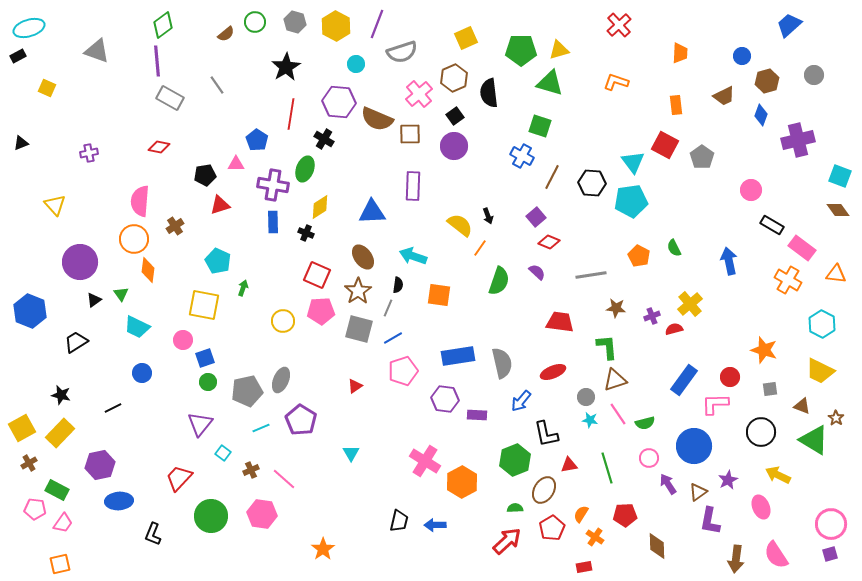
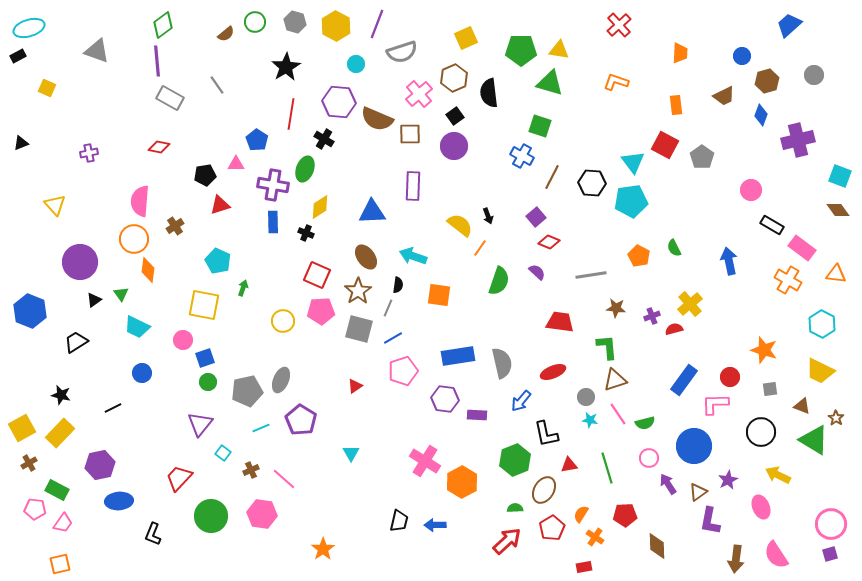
yellow triangle at (559, 50): rotated 25 degrees clockwise
brown ellipse at (363, 257): moved 3 px right
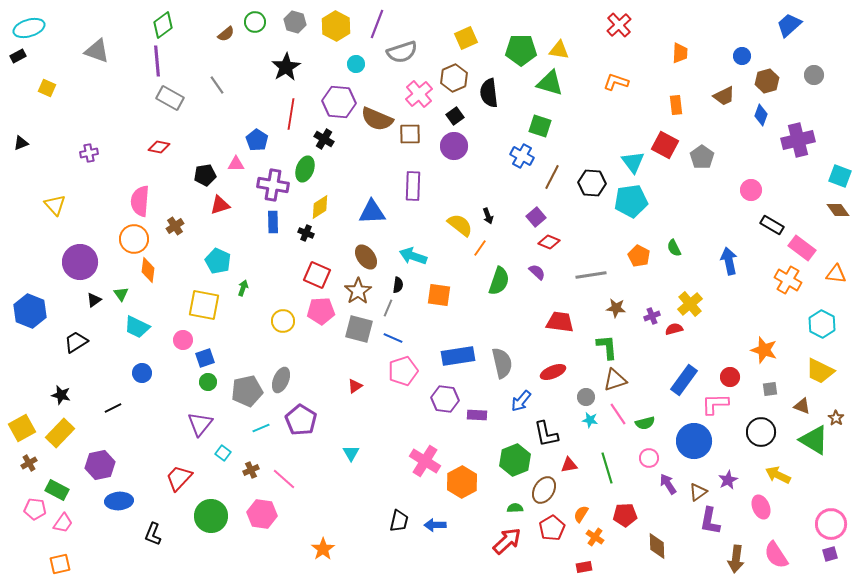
blue line at (393, 338): rotated 54 degrees clockwise
blue circle at (694, 446): moved 5 px up
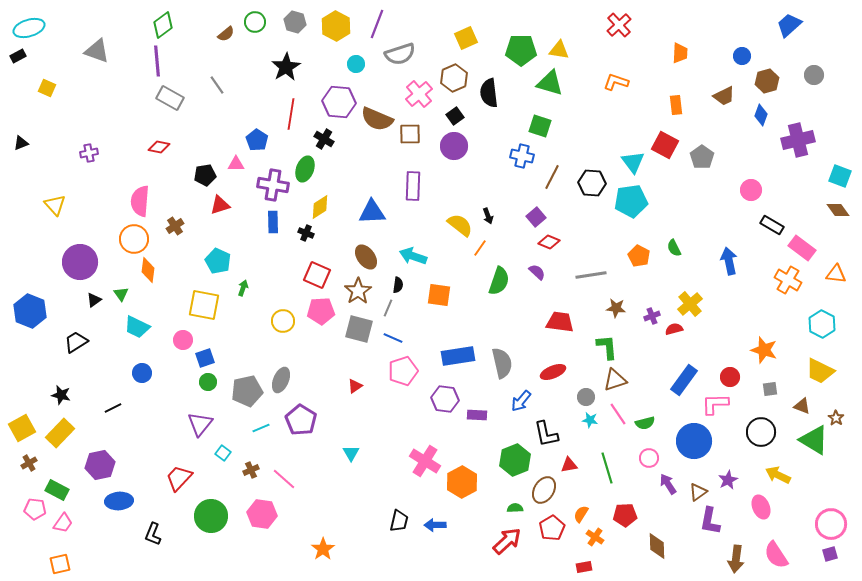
gray semicircle at (402, 52): moved 2 px left, 2 px down
blue cross at (522, 156): rotated 15 degrees counterclockwise
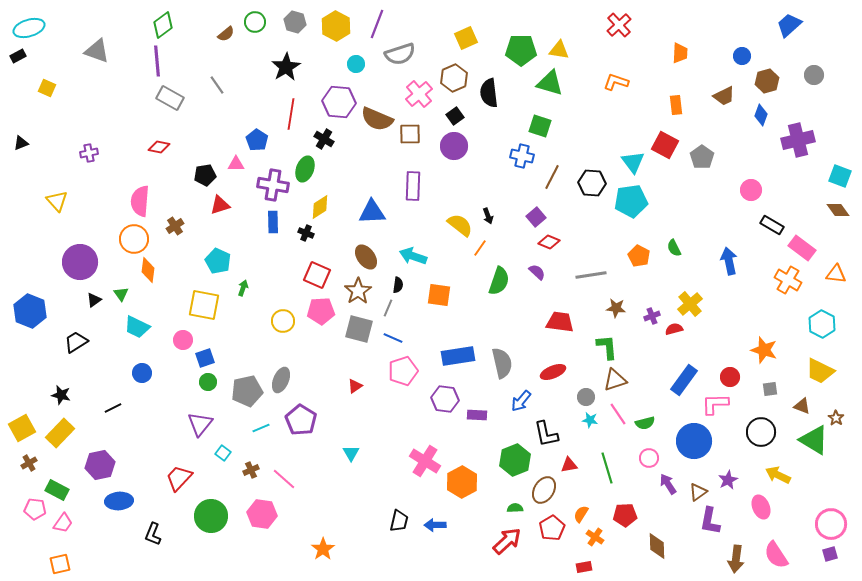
yellow triangle at (55, 205): moved 2 px right, 4 px up
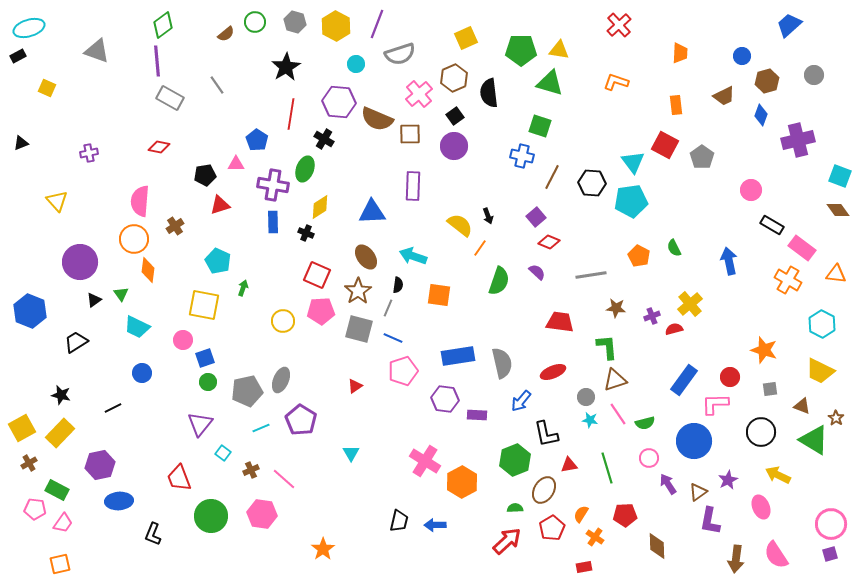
red trapezoid at (179, 478): rotated 64 degrees counterclockwise
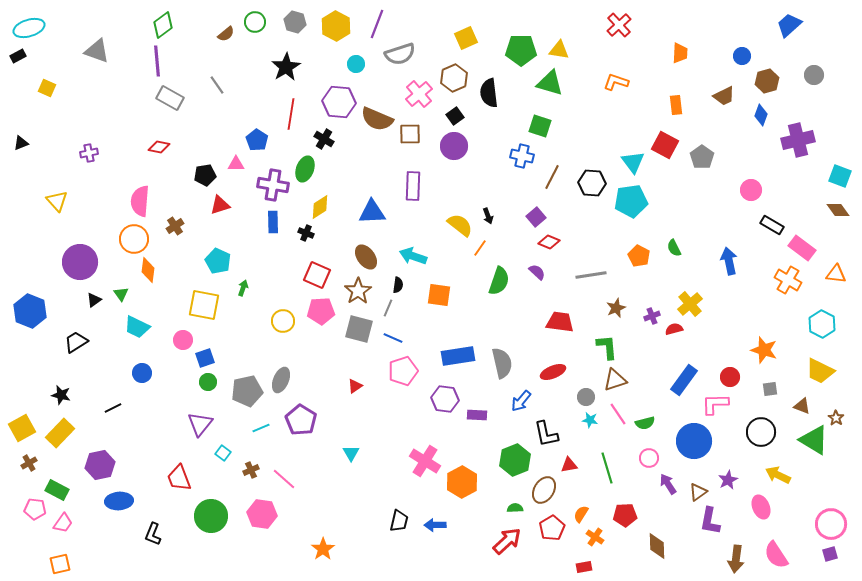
brown star at (616, 308): rotated 30 degrees counterclockwise
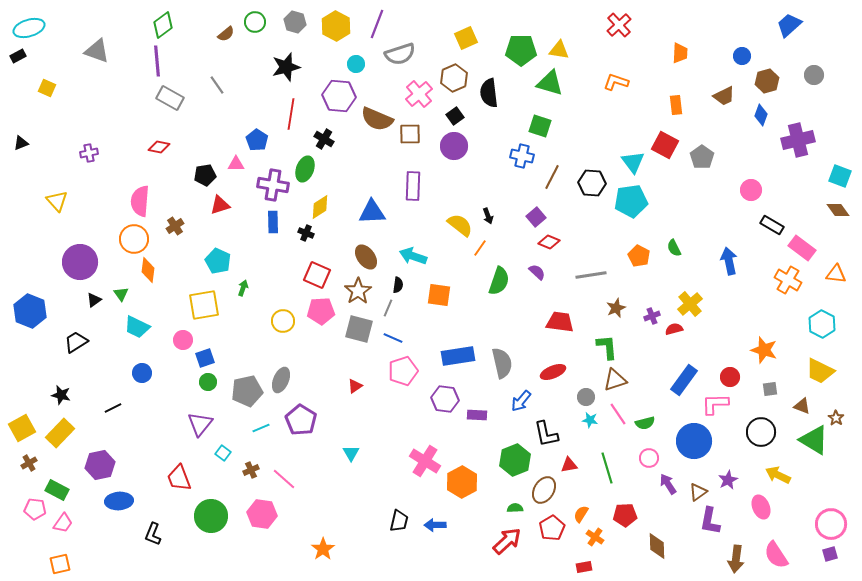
black star at (286, 67): rotated 16 degrees clockwise
purple hexagon at (339, 102): moved 6 px up
yellow square at (204, 305): rotated 20 degrees counterclockwise
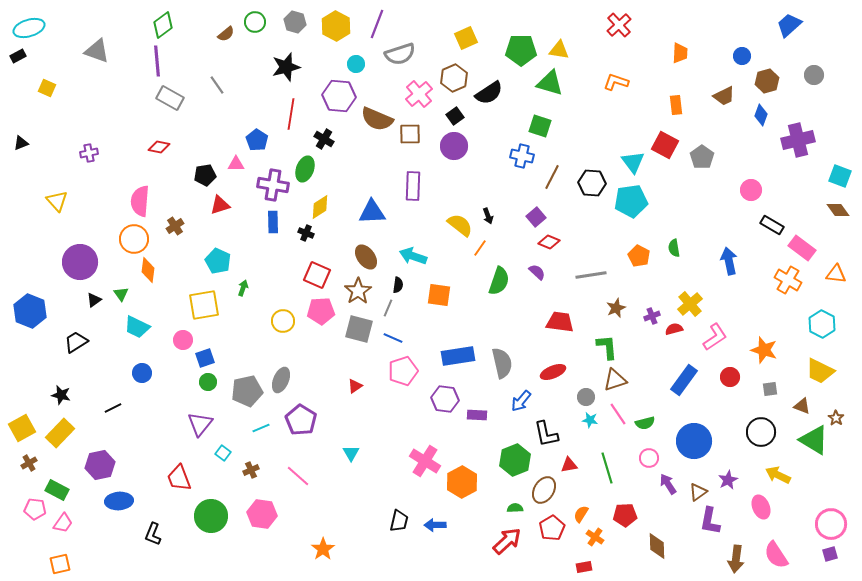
black semicircle at (489, 93): rotated 116 degrees counterclockwise
green semicircle at (674, 248): rotated 18 degrees clockwise
pink L-shape at (715, 404): moved 67 px up; rotated 148 degrees clockwise
pink line at (284, 479): moved 14 px right, 3 px up
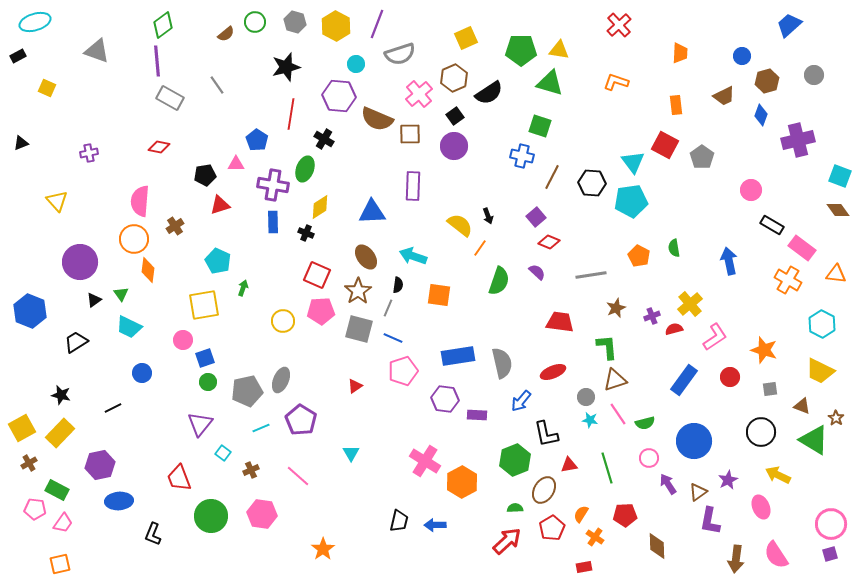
cyan ellipse at (29, 28): moved 6 px right, 6 px up
cyan trapezoid at (137, 327): moved 8 px left
